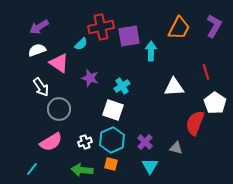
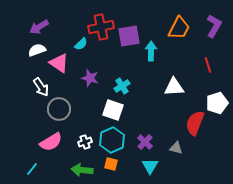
red line: moved 2 px right, 7 px up
white pentagon: moved 2 px right; rotated 20 degrees clockwise
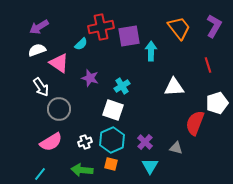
orange trapezoid: rotated 65 degrees counterclockwise
cyan line: moved 8 px right, 5 px down
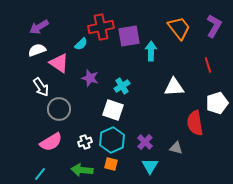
red semicircle: rotated 30 degrees counterclockwise
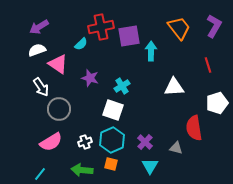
pink triangle: moved 1 px left, 1 px down
red semicircle: moved 1 px left, 5 px down
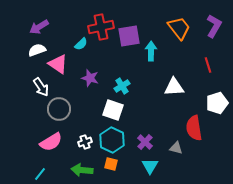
cyan hexagon: rotated 10 degrees counterclockwise
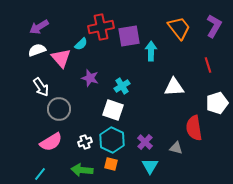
pink triangle: moved 3 px right, 6 px up; rotated 15 degrees clockwise
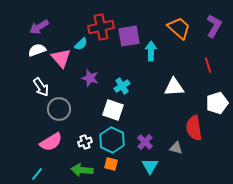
orange trapezoid: rotated 10 degrees counterclockwise
cyan line: moved 3 px left
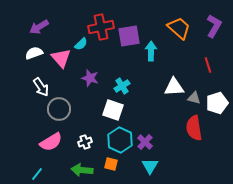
white semicircle: moved 3 px left, 3 px down
cyan hexagon: moved 8 px right
gray triangle: moved 18 px right, 50 px up
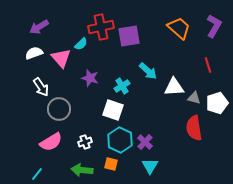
cyan arrow: moved 3 px left, 20 px down; rotated 132 degrees clockwise
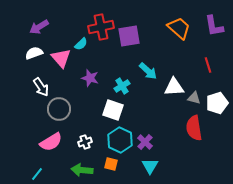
purple L-shape: rotated 140 degrees clockwise
